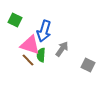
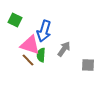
gray arrow: moved 2 px right
gray square: rotated 24 degrees counterclockwise
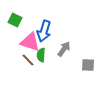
pink triangle: moved 3 px up
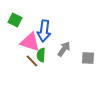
blue arrow: rotated 10 degrees counterclockwise
brown line: moved 4 px right, 1 px down
gray square: moved 7 px up
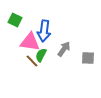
pink triangle: rotated 10 degrees counterclockwise
green semicircle: rotated 24 degrees clockwise
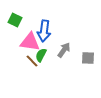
gray arrow: moved 1 px down
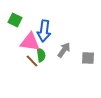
green semicircle: rotated 144 degrees clockwise
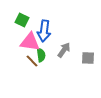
green square: moved 7 px right
